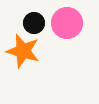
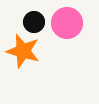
black circle: moved 1 px up
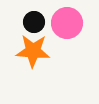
orange star: moved 10 px right; rotated 12 degrees counterclockwise
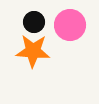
pink circle: moved 3 px right, 2 px down
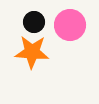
orange star: moved 1 px left, 1 px down
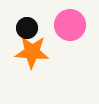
black circle: moved 7 px left, 6 px down
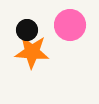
black circle: moved 2 px down
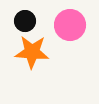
black circle: moved 2 px left, 9 px up
